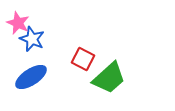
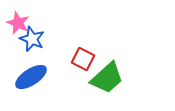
green trapezoid: moved 2 px left
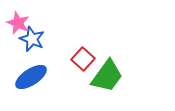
red square: rotated 15 degrees clockwise
green trapezoid: moved 2 px up; rotated 12 degrees counterclockwise
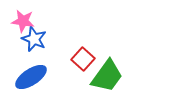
pink star: moved 5 px right, 2 px up; rotated 15 degrees counterclockwise
blue star: moved 2 px right
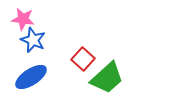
pink star: moved 2 px up
blue star: moved 1 px left, 1 px down
green trapezoid: moved 2 px down; rotated 12 degrees clockwise
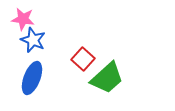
blue ellipse: moved 1 px right, 1 px down; rotated 36 degrees counterclockwise
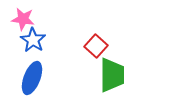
blue star: rotated 10 degrees clockwise
red square: moved 13 px right, 13 px up
green trapezoid: moved 5 px right, 3 px up; rotated 48 degrees counterclockwise
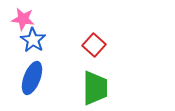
red square: moved 2 px left, 1 px up
green trapezoid: moved 17 px left, 13 px down
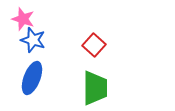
pink star: rotated 10 degrees clockwise
blue star: rotated 15 degrees counterclockwise
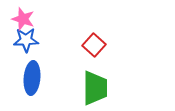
blue star: moved 7 px left; rotated 20 degrees counterclockwise
blue ellipse: rotated 16 degrees counterclockwise
